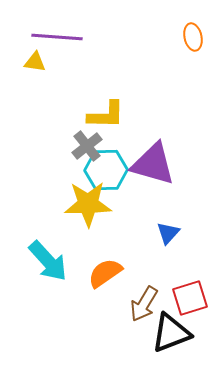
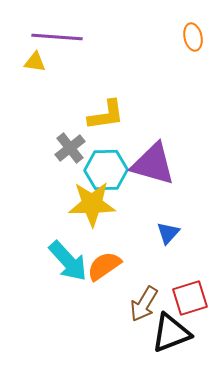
yellow L-shape: rotated 9 degrees counterclockwise
gray cross: moved 17 px left, 2 px down
yellow star: moved 4 px right
cyan arrow: moved 20 px right
orange semicircle: moved 1 px left, 7 px up
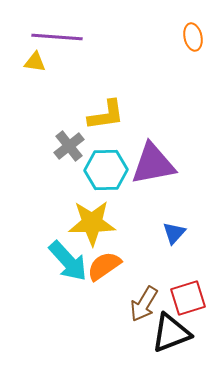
gray cross: moved 1 px left, 2 px up
purple triangle: rotated 27 degrees counterclockwise
yellow star: moved 19 px down
blue triangle: moved 6 px right
red square: moved 2 px left
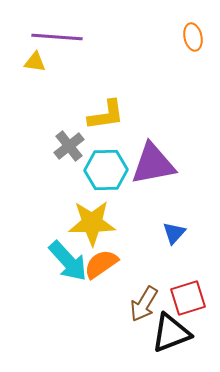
orange semicircle: moved 3 px left, 2 px up
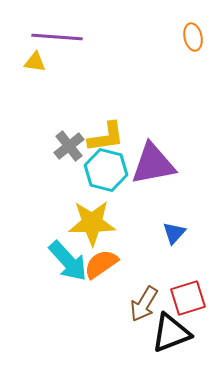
yellow L-shape: moved 22 px down
cyan hexagon: rotated 15 degrees clockwise
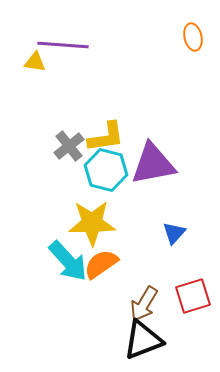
purple line: moved 6 px right, 8 px down
red square: moved 5 px right, 2 px up
black triangle: moved 28 px left, 7 px down
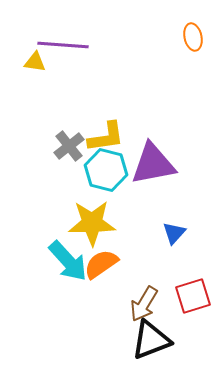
black triangle: moved 8 px right
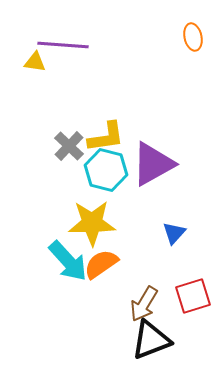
gray cross: rotated 8 degrees counterclockwise
purple triangle: rotated 18 degrees counterclockwise
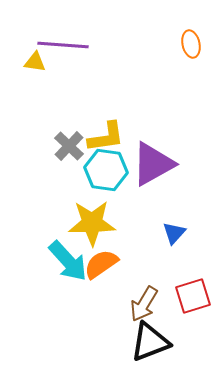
orange ellipse: moved 2 px left, 7 px down
cyan hexagon: rotated 6 degrees counterclockwise
black triangle: moved 1 px left, 2 px down
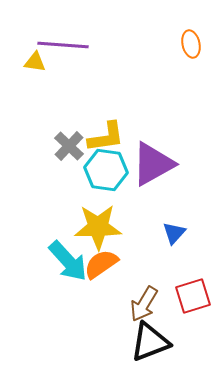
yellow star: moved 6 px right, 4 px down
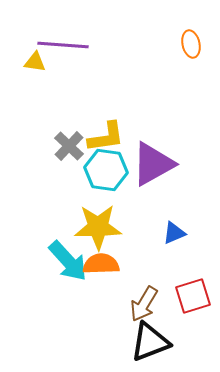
blue triangle: rotated 25 degrees clockwise
orange semicircle: rotated 33 degrees clockwise
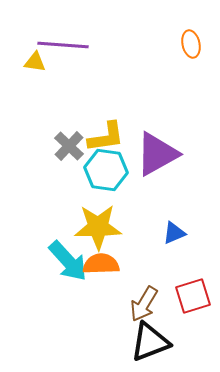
purple triangle: moved 4 px right, 10 px up
